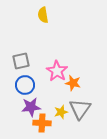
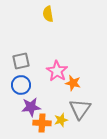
yellow semicircle: moved 5 px right, 1 px up
blue circle: moved 4 px left
yellow star: moved 8 px down
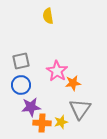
yellow semicircle: moved 2 px down
orange star: rotated 21 degrees counterclockwise
yellow star: moved 2 px down
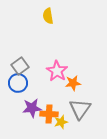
gray square: moved 1 px left, 5 px down; rotated 24 degrees counterclockwise
blue circle: moved 3 px left, 2 px up
purple star: moved 1 px right, 1 px down
orange cross: moved 7 px right, 9 px up
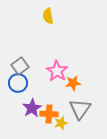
purple star: rotated 24 degrees counterclockwise
yellow star: moved 1 px down
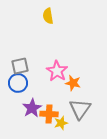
gray square: rotated 24 degrees clockwise
orange star: rotated 21 degrees clockwise
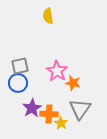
yellow star: rotated 24 degrees counterclockwise
